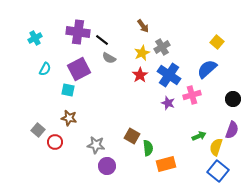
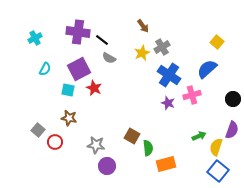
red star: moved 46 px left, 13 px down; rotated 14 degrees counterclockwise
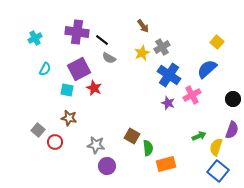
purple cross: moved 1 px left
cyan square: moved 1 px left
pink cross: rotated 12 degrees counterclockwise
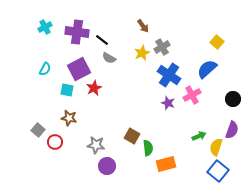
cyan cross: moved 10 px right, 11 px up
red star: rotated 21 degrees clockwise
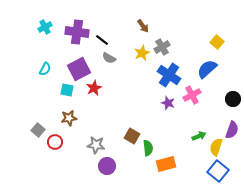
brown star: rotated 21 degrees counterclockwise
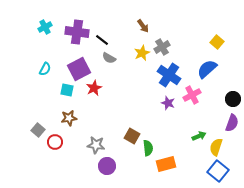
purple semicircle: moved 7 px up
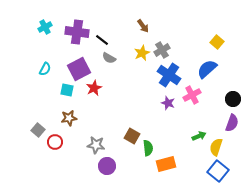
gray cross: moved 3 px down
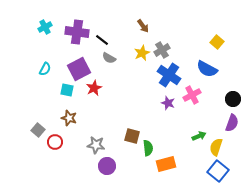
blue semicircle: rotated 110 degrees counterclockwise
brown star: rotated 28 degrees clockwise
brown square: rotated 14 degrees counterclockwise
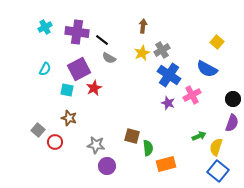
brown arrow: rotated 136 degrees counterclockwise
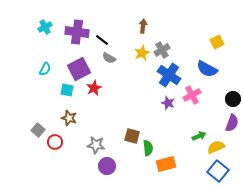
yellow square: rotated 24 degrees clockwise
yellow semicircle: rotated 48 degrees clockwise
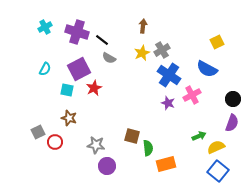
purple cross: rotated 10 degrees clockwise
gray square: moved 2 px down; rotated 24 degrees clockwise
